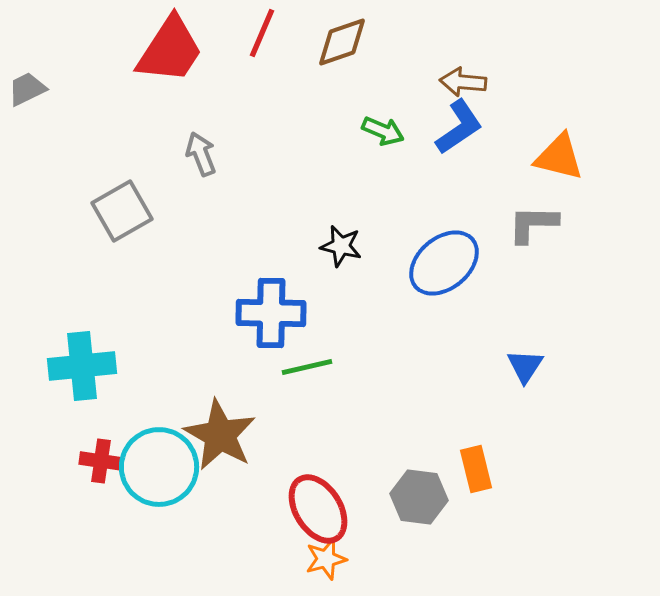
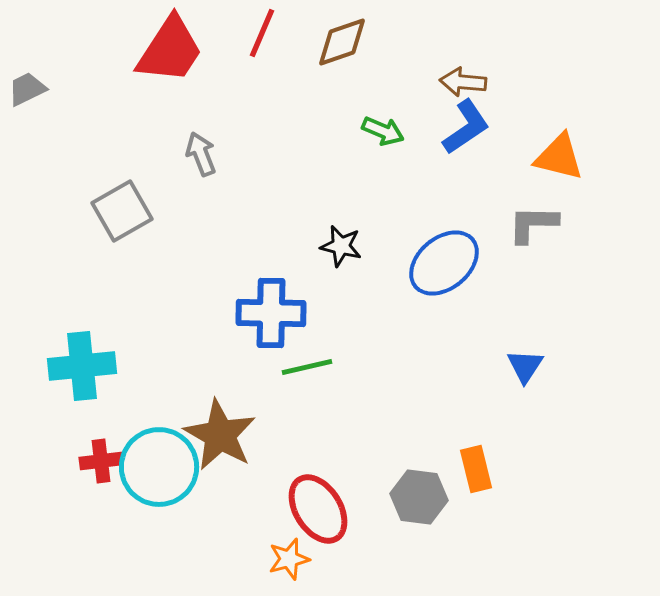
blue L-shape: moved 7 px right
red cross: rotated 15 degrees counterclockwise
orange star: moved 37 px left
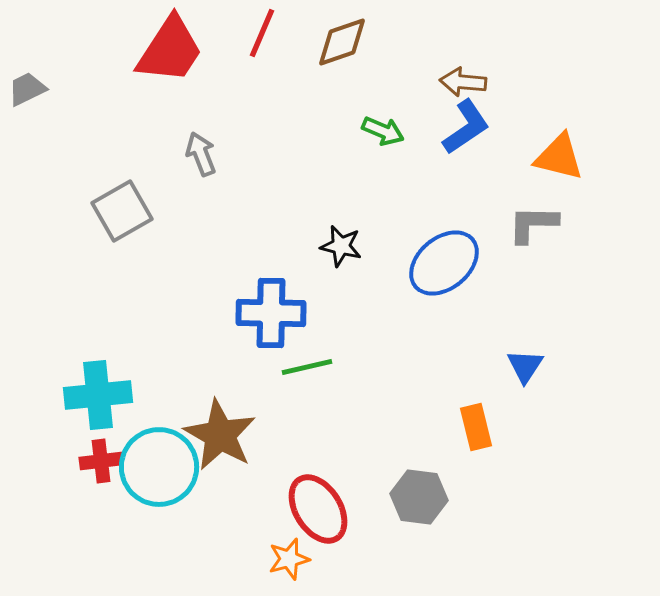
cyan cross: moved 16 px right, 29 px down
orange rectangle: moved 42 px up
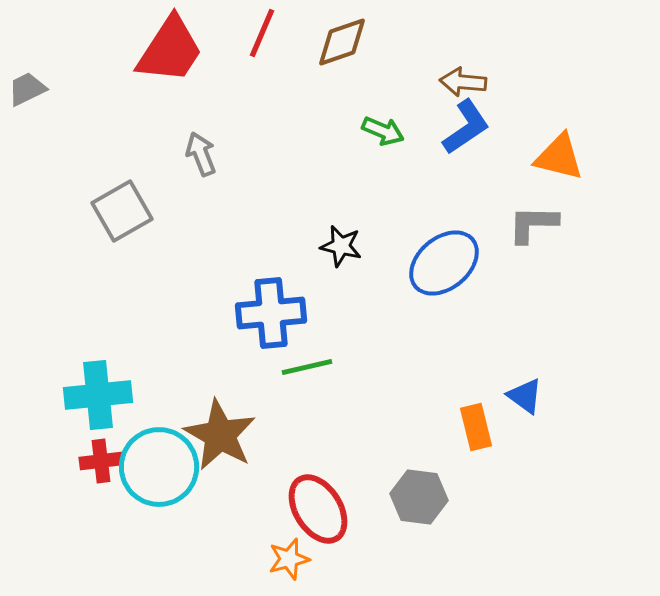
blue cross: rotated 6 degrees counterclockwise
blue triangle: moved 30 px down; rotated 27 degrees counterclockwise
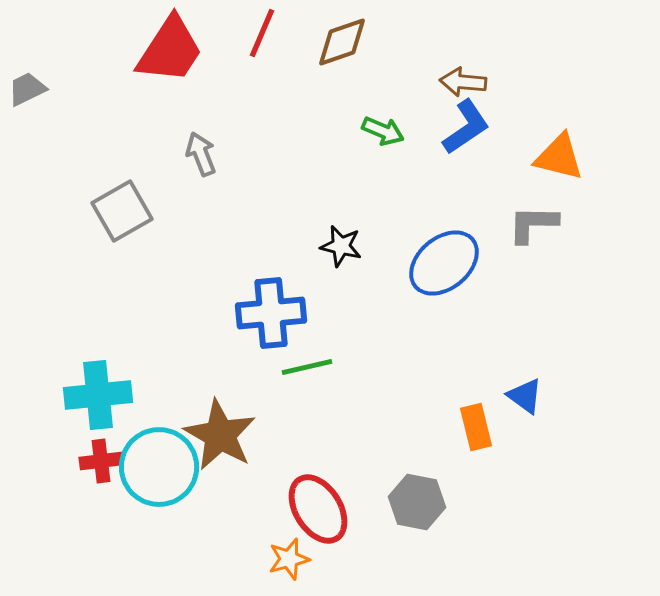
gray hexagon: moved 2 px left, 5 px down; rotated 4 degrees clockwise
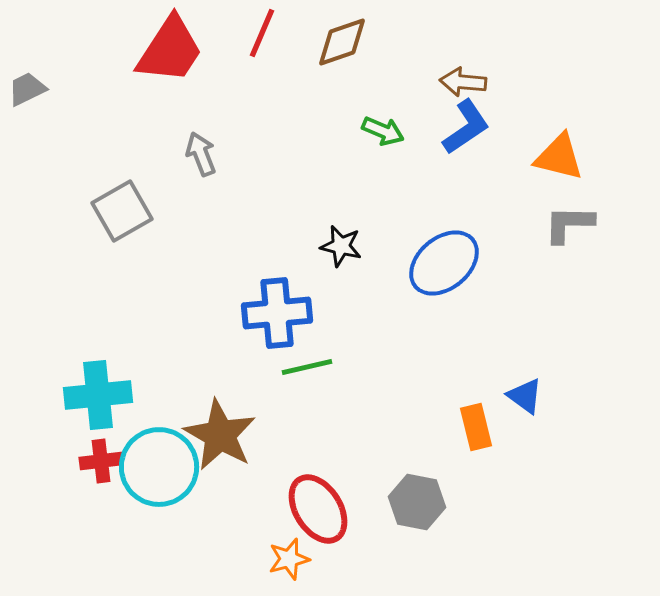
gray L-shape: moved 36 px right
blue cross: moved 6 px right
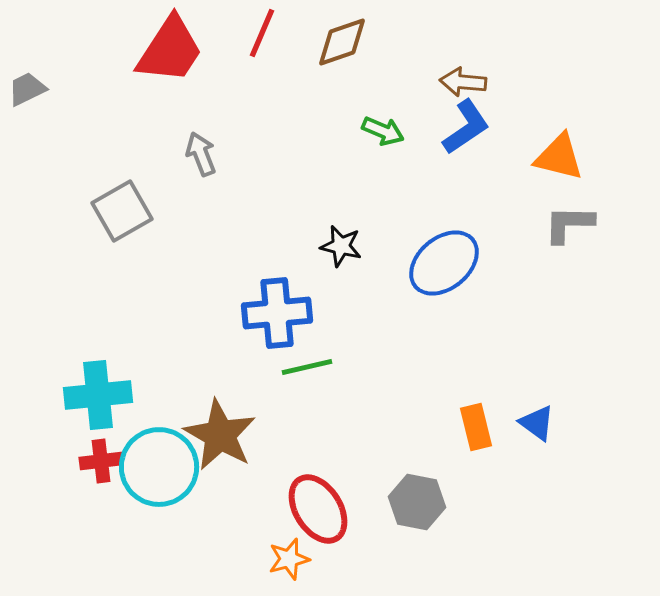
blue triangle: moved 12 px right, 27 px down
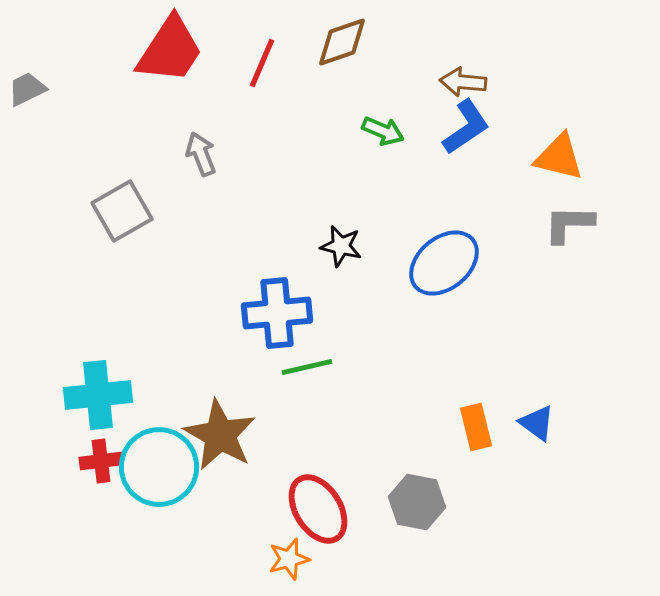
red line: moved 30 px down
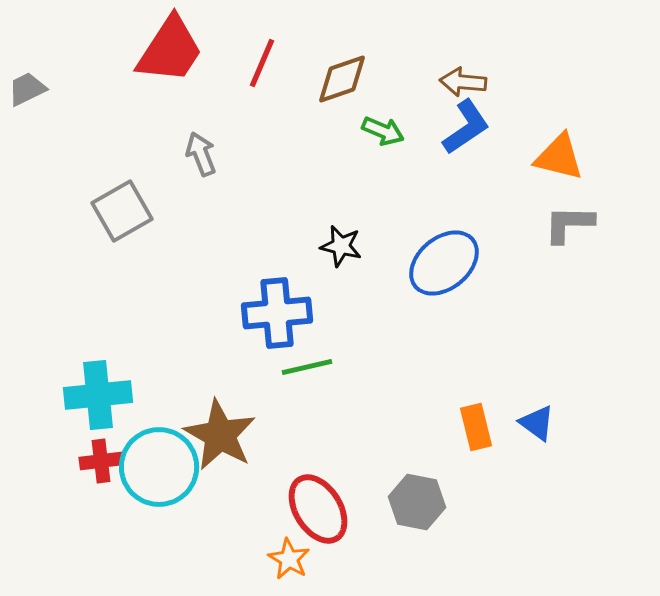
brown diamond: moved 37 px down
orange star: rotated 27 degrees counterclockwise
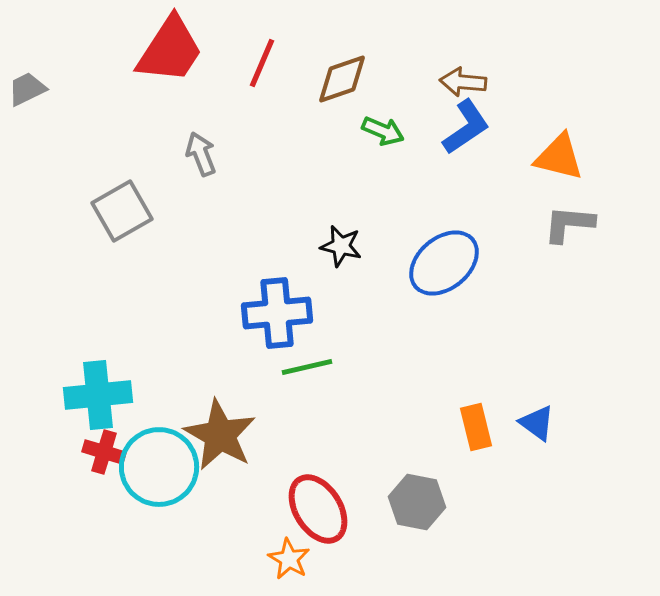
gray L-shape: rotated 4 degrees clockwise
red cross: moved 3 px right, 9 px up; rotated 24 degrees clockwise
